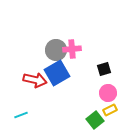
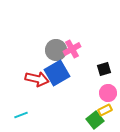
pink cross: rotated 24 degrees counterclockwise
red arrow: moved 2 px right, 1 px up
yellow rectangle: moved 5 px left
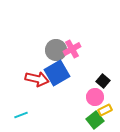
black square: moved 1 px left, 12 px down; rotated 32 degrees counterclockwise
pink circle: moved 13 px left, 4 px down
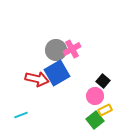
pink circle: moved 1 px up
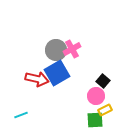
pink circle: moved 1 px right
green square: rotated 36 degrees clockwise
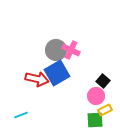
pink cross: moved 1 px left, 1 px down; rotated 36 degrees counterclockwise
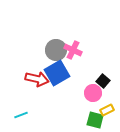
pink cross: moved 2 px right
pink circle: moved 3 px left, 3 px up
yellow rectangle: moved 2 px right
green square: rotated 18 degrees clockwise
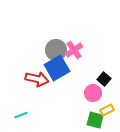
pink cross: moved 1 px right; rotated 30 degrees clockwise
blue square: moved 5 px up
black square: moved 1 px right, 2 px up
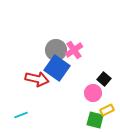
blue square: rotated 25 degrees counterclockwise
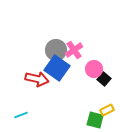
pink circle: moved 1 px right, 24 px up
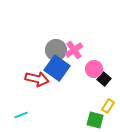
yellow rectangle: moved 1 px right, 4 px up; rotated 32 degrees counterclockwise
